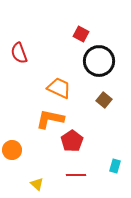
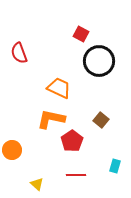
brown square: moved 3 px left, 20 px down
orange L-shape: moved 1 px right
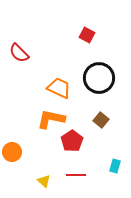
red square: moved 6 px right, 1 px down
red semicircle: rotated 25 degrees counterclockwise
black circle: moved 17 px down
orange circle: moved 2 px down
yellow triangle: moved 7 px right, 3 px up
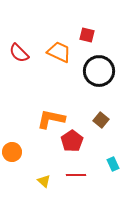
red square: rotated 14 degrees counterclockwise
black circle: moved 7 px up
orange trapezoid: moved 36 px up
cyan rectangle: moved 2 px left, 2 px up; rotated 40 degrees counterclockwise
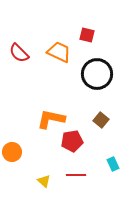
black circle: moved 2 px left, 3 px down
red pentagon: rotated 25 degrees clockwise
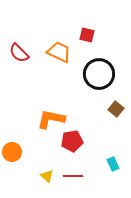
black circle: moved 2 px right
brown square: moved 15 px right, 11 px up
red line: moved 3 px left, 1 px down
yellow triangle: moved 3 px right, 5 px up
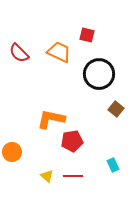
cyan rectangle: moved 1 px down
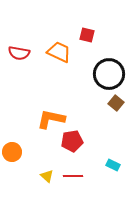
red semicircle: rotated 35 degrees counterclockwise
black circle: moved 10 px right
brown square: moved 6 px up
cyan rectangle: rotated 40 degrees counterclockwise
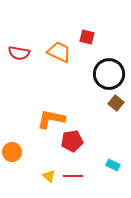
red square: moved 2 px down
yellow triangle: moved 2 px right
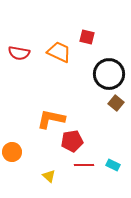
red line: moved 11 px right, 11 px up
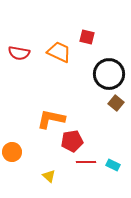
red line: moved 2 px right, 3 px up
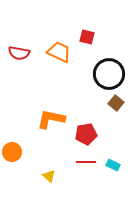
red pentagon: moved 14 px right, 7 px up
